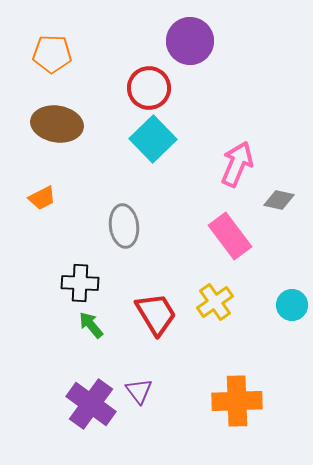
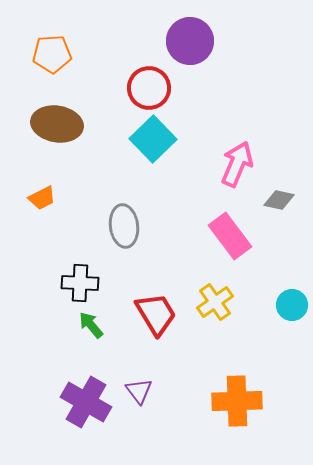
orange pentagon: rotated 6 degrees counterclockwise
purple cross: moved 5 px left, 2 px up; rotated 6 degrees counterclockwise
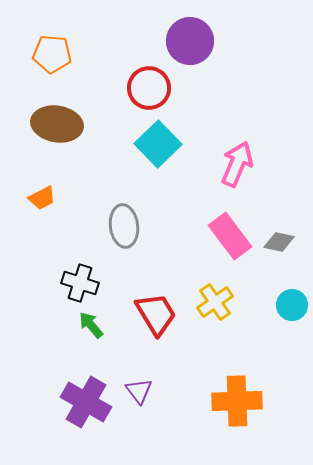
orange pentagon: rotated 9 degrees clockwise
cyan square: moved 5 px right, 5 px down
gray diamond: moved 42 px down
black cross: rotated 15 degrees clockwise
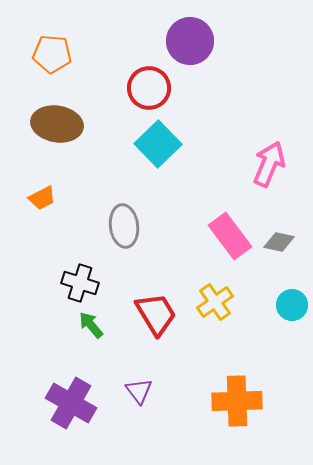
pink arrow: moved 32 px right
purple cross: moved 15 px left, 1 px down
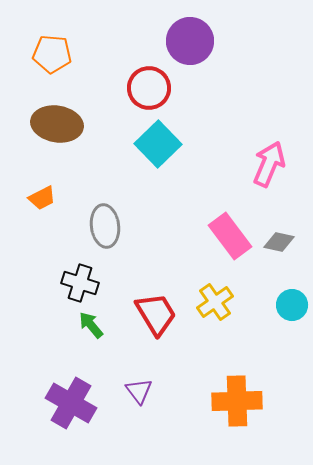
gray ellipse: moved 19 px left
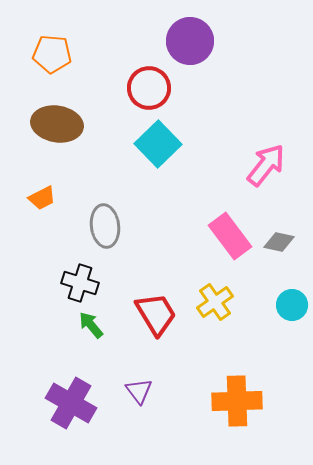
pink arrow: moved 3 px left, 1 px down; rotated 15 degrees clockwise
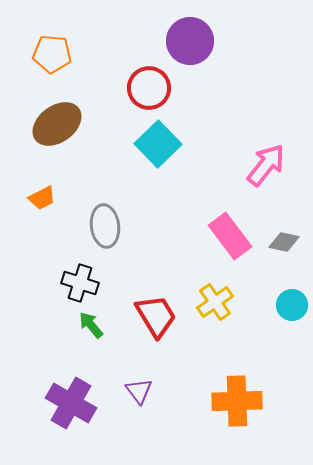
brown ellipse: rotated 45 degrees counterclockwise
gray diamond: moved 5 px right
red trapezoid: moved 2 px down
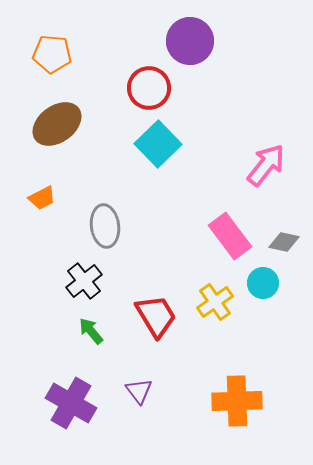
black cross: moved 4 px right, 2 px up; rotated 33 degrees clockwise
cyan circle: moved 29 px left, 22 px up
green arrow: moved 6 px down
